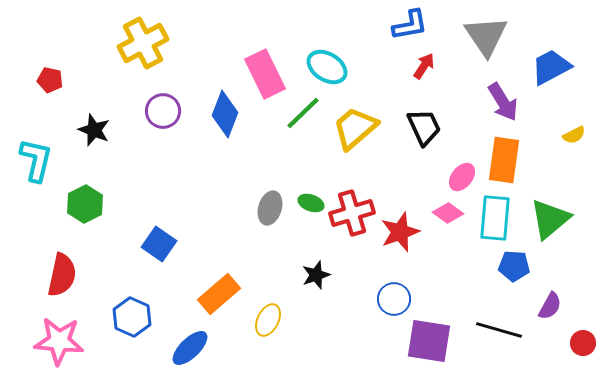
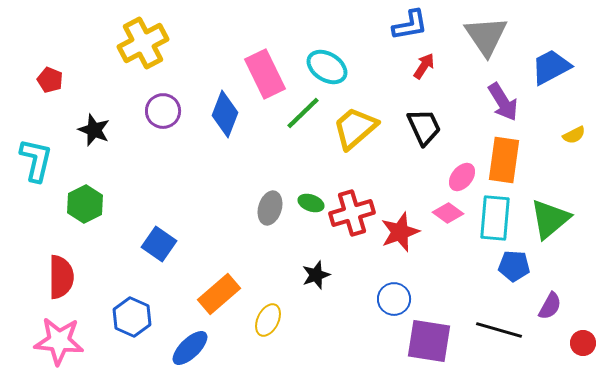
red pentagon at (50, 80): rotated 10 degrees clockwise
red semicircle at (62, 275): moved 1 px left, 2 px down; rotated 12 degrees counterclockwise
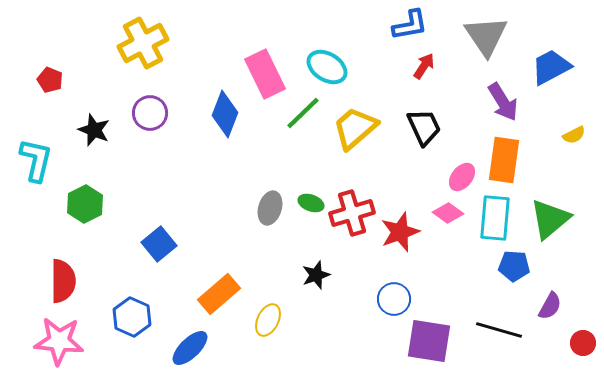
purple circle at (163, 111): moved 13 px left, 2 px down
blue square at (159, 244): rotated 16 degrees clockwise
red semicircle at (61, 277): moved 2 px right, 4 px down
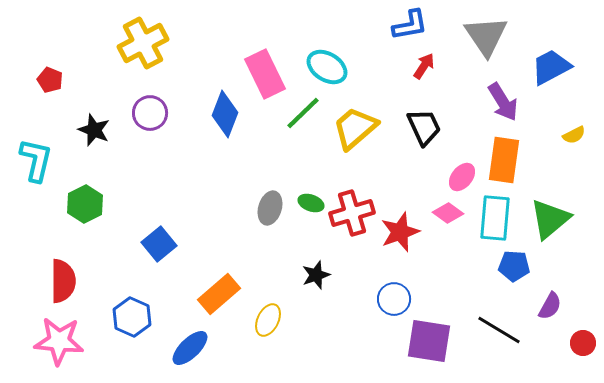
black line at (499, 330): rotated 15 degrees clockwise
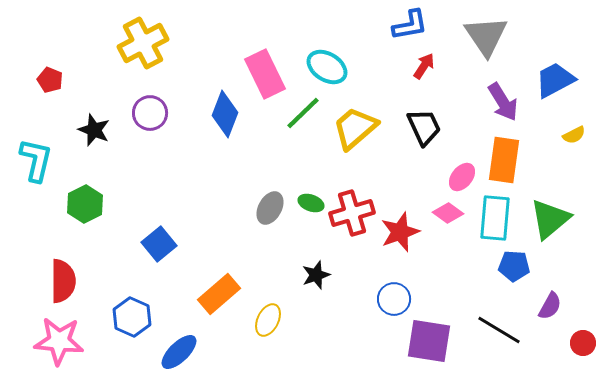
blue trapezoid at (551, 67): moved 4 px right, 13 px down
gray ellipse at (270, 208): rotated 12 degrees clockwise
blue ellipse at (190, 348): moved 11 px left, 4 px down
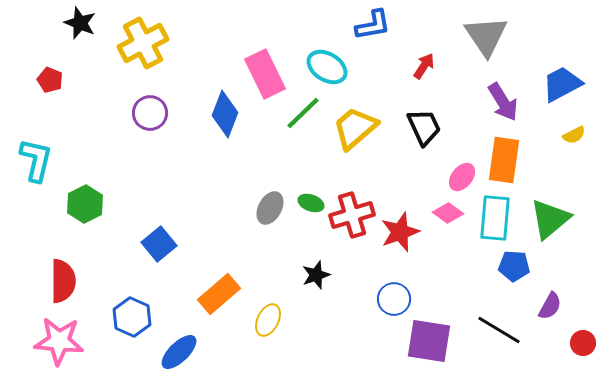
blue L-shape at (410, 25): moved 37 px left
blue trapezoid at (555, 80): moved 7 px right, 4 px down
black star at (94, 130): moved 14 px left, 107 px up
red cross at (352, 213): moved 2 px down
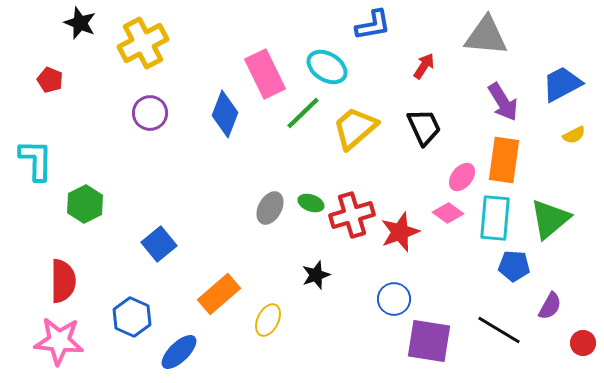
gray triangle at (486, 36): rotated 51 degrees counterclockwise
cyan L-shape at (36, 160): rotated 12 degrees counterclockwise
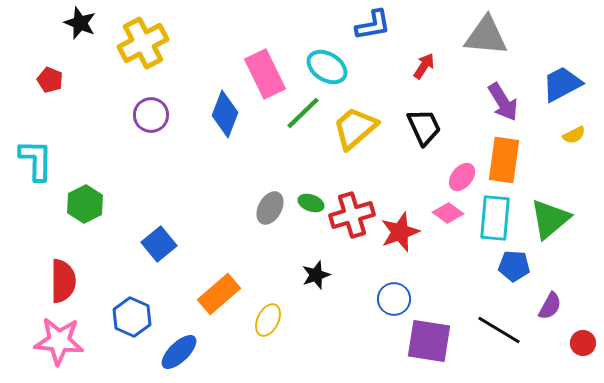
purple circle at (150, 113): moved 1 px right, 2 px down
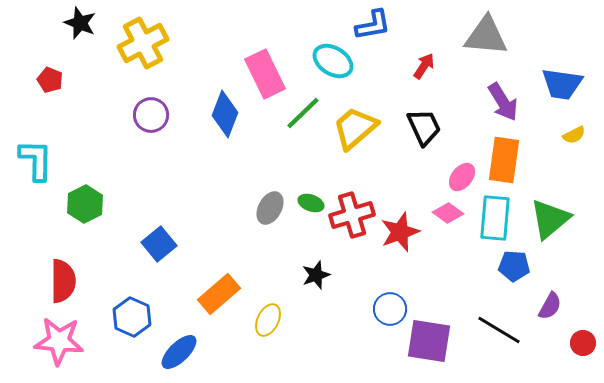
cyan ellipse at (327, 67): moved 6 px right, 6 px up
blue trapezoid at (562, 84): rotated 144 degrees counterclockwise
blue circle at (394, 299): moved 4 px left, 10 px down
